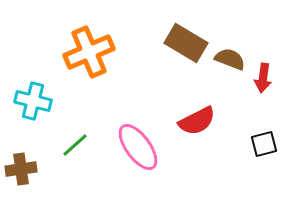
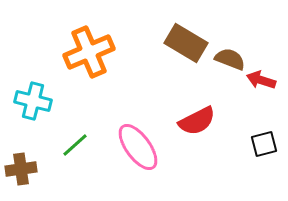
red arrow: moved 2 px left, 2 px down; rotated 100 degrees clockwise
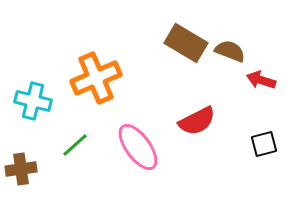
orange cross: moved 7 px right, 26 px down
brown semicircle: moved 8 px up
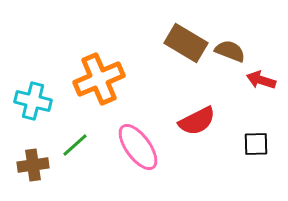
orange cross: moved 3 px right, 1 px down
black square: moved 8 px left; rotated 12 degrees clockwise
brown cross: moved 12 px right, 4 px up
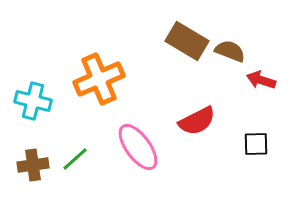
brown rectangle: moved 1 px right, 2 px up
green line: moved 14 px down
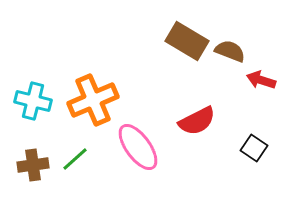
orange cross: moved 6 px left, 21 px down
black square: moved 2 px left, 4 px down; rotated 36 degrees clockwise
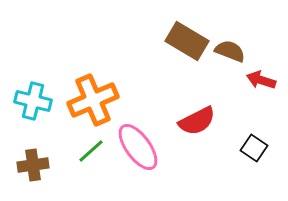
green line: moved 16 px right, 8 px up
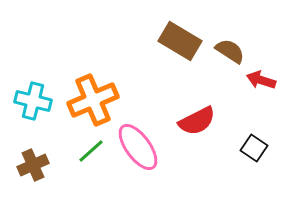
brown rectangle: moved 7 px left
brown semicircle: rotated 12 degrees clockwise
brown cross: rotated 16 degrees counterclockwise
